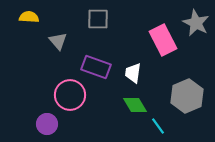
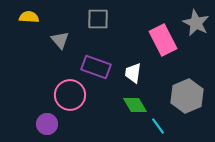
gray triangle: moved 2 px right, 1 px up
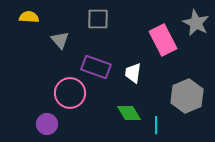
pink circle: moved 2 px up
green diamond: moved 6 px left, 8 px down
cyan line: moved 2 px left, 1 px up; rotated 36 degrees clockwise
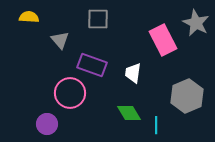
purple rectangle: moved 4 px left, 2 px up
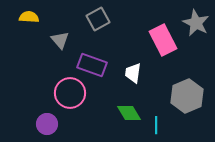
gray square: rotated 30 degrees counterclockwise
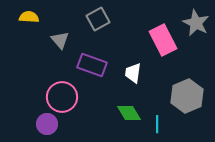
pink circle: moved 8 px left, 4 px down
cyan line: moved 1 px right, 1 px up
